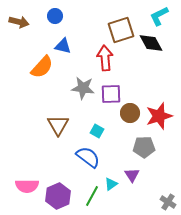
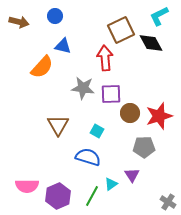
brown square: rotated 8 degrees counterclockwise
blue semicircle: rotated 20 degrees counterclockwise
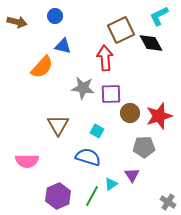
brown arrow: moved 2 px left
pink semicircle: moved 25 px up
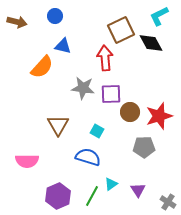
brown circle: moved 1 px up
purple triangle: moved 6 px right, 15 px down
